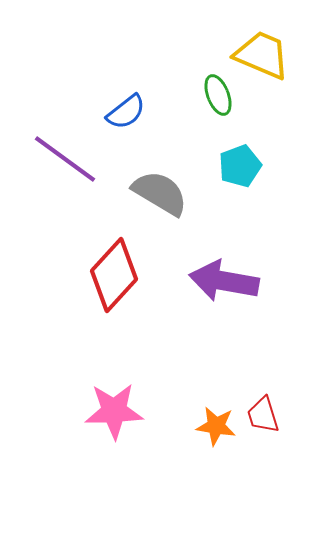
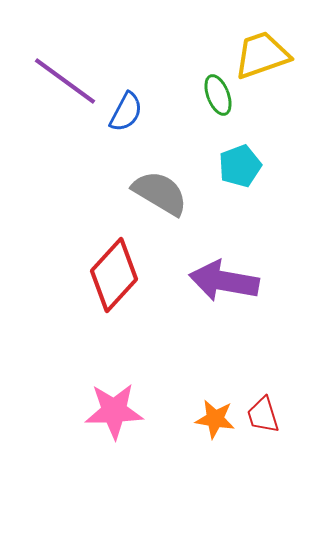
yellow trapezoid: rotated 42 degrees counterclockwise
blue semicircle: rotated 24 degrees counterclockwise
purple line: moved 78 px up
orange star: moved 1 px left, 7 px up
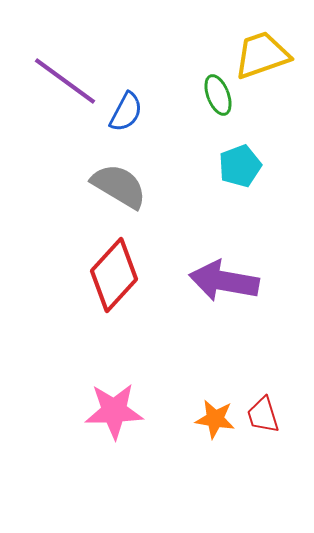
gray semicircle: moved 41 px left, 7 px up
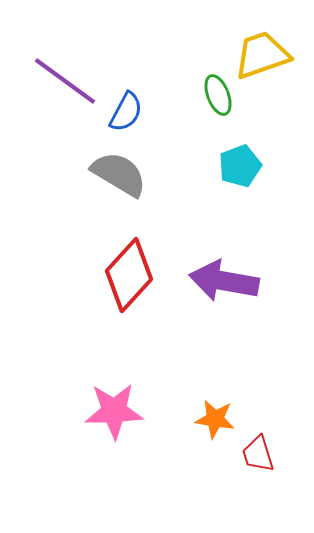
gray semicircle: moved 12 px up
red diamond: moved 15 px right
red trapezoid: moved 5 px left, 39 px down
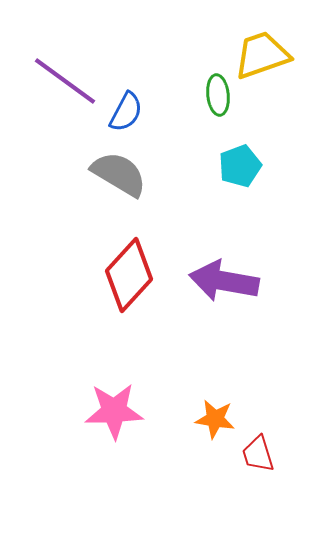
green ellipse: rotated 15 degrees clockwise
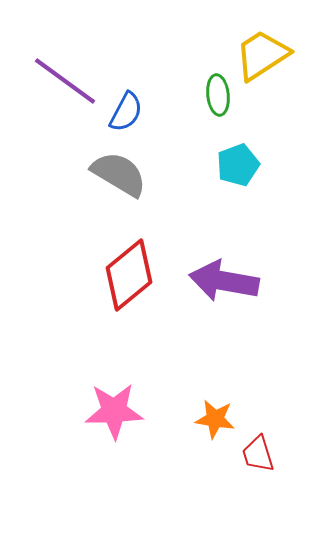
yellow trapezoid: rotated 14 degrees counterclockwise
cyan pentagon: moved 2 px left, 1 px up
red diamond: rotated 8 degrees clockwise
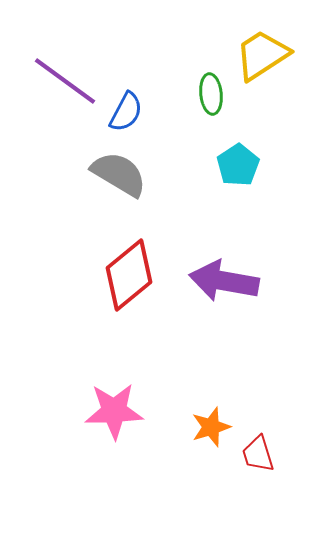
green ellipse: moved 7 px left, 1 px up
cyan pentagon: rotated 12 degrees counterclockwise
orange star: moved 4 px left, 8 px down; rotated 27 degrees counterclockwise
